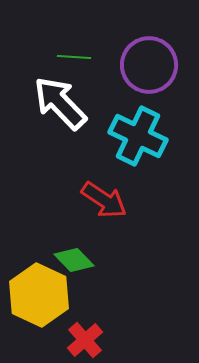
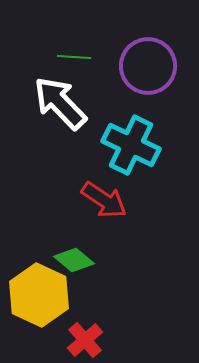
purple circle: moved 1 px left, 1 px down
cyan cross: moved 7 px left, 9 px down
green diamond: rotated 6 degrees counterclockwise
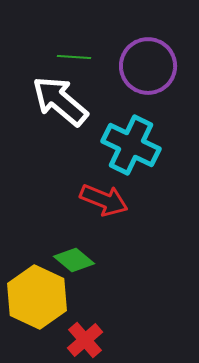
white arrow: moved 2 px up; rotated 6 degrees counterclockwise
red arrow: rotated 12 degrees counterclockwise
yellow hexagon: moved 2 px left, 2 px down
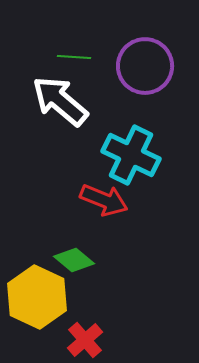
purple circle: moved 3 px left
cyan cross: moved 10 px down
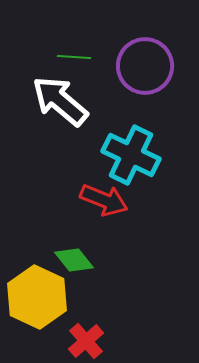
green diamond: rotated 12 degrees clockwise
red cross: moved 1 px right, 1 px down
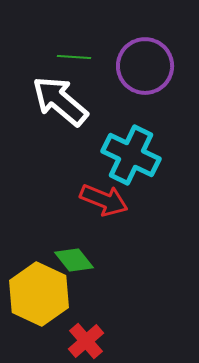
yellow hexagon: moved 2 px right, 3 px up
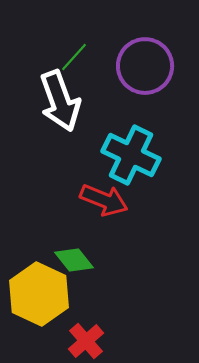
green line: rotated 52 degrees counterclockwise
white arrow: rotated 150 degrees counterclockwise
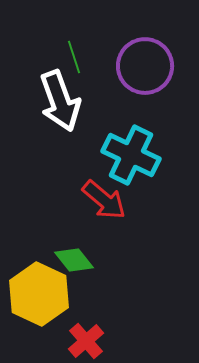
green line: rotated 60 degrees counterclockwise
red arrow: rotated 18 degrees clockwise
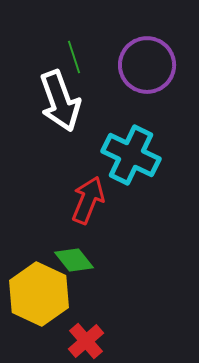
purple circle: moved 2 px right, 1 px up
red arrow: moved 16 px left; rotated 108 degrees counterclockwise
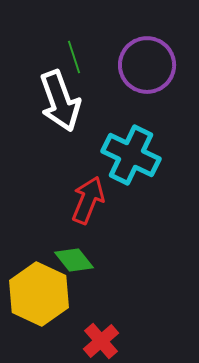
red cross: moved 15 px right
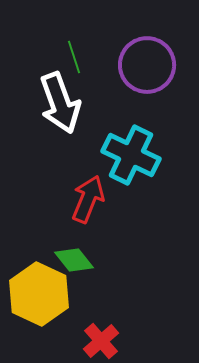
white arrow: moved 2 px down
red arrow: moved 1 px up
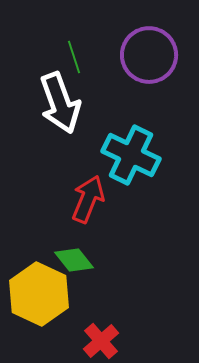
purple circle: moved 2 px right, 10 px up
